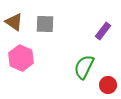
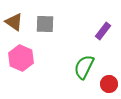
red circle: moved 1 px right, 1 px up
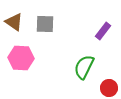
pink hexagon: rotated 20 degrees counterclockwise
red circle: moved 4 px down
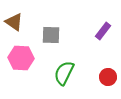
gray square: moved 6 px right, 11 px down
green semicircle: moved 20 px left, 6 px down
red circle: moved 1 px left, 11 px up
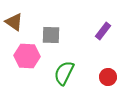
pink hexagon: moved 6 px right, 2 px up
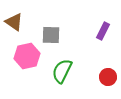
purple rectangle: rotated 12 degrees counterclockwise
pink hexagon: rotated 15 degrees counterclockwise
green semicircle: moved 2 px left, 2 px up
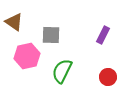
purple rectangle: moved 4 px down
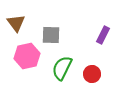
brown triangle: moved 2 px right, 1 px down; rotated 18 degrees clockwise
green semicircle: moved 3 px up
red circle: moved 16 px left, 3 px up
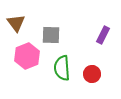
pink hexagon: rotated 10 degrees counterclockwise
green semicircle: rotated 30 degrees counterclockwise
